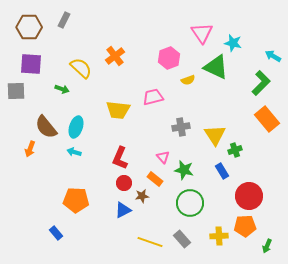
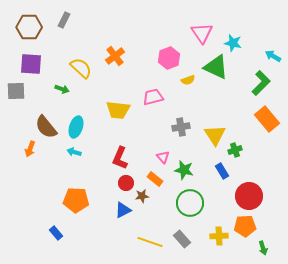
red circle at (124, 183): moved 2 px right
green arrow at (267, 246): moved 4 px left, 2 px down; rotated 40 degrees counterclockwise
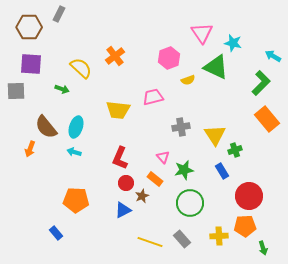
gray rectangle at (64, 20): moved 5 px left, 6 px up
green star at (184, 170): rotated 24 degrees counterclockwise
brown star at (142, 196): rotated 16 degrees counterclockwise
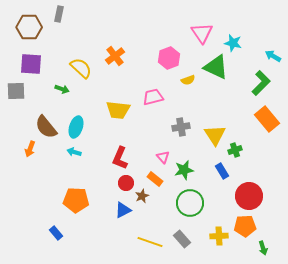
gray rectangle at (59, 14): rotated 14 degrees counterclockwise
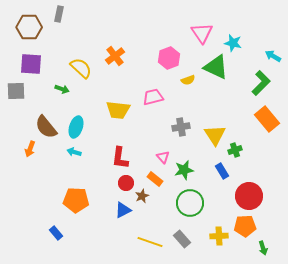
red L-shape at (120, 158): rotated 15 degrees counterclockwise
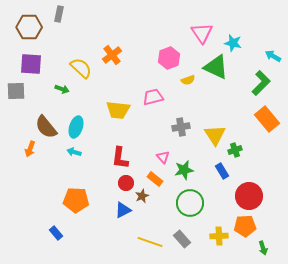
orange cross at (115, 56): moved 3 px left, 1 px up
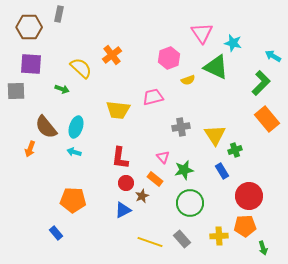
orange pentagon at (76, 200): moved 3 px left
